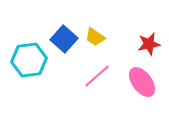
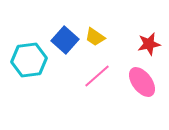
blue square: moved 1 px right, 1 px down
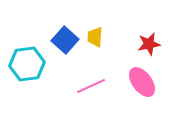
yellow trapezoid: rotated 60 degrees clockwise
cyan hexagon: moved 2 px left, 4 px down
pink line: moved 6 px left, 10 px down; rotated 16 degrees clockwise
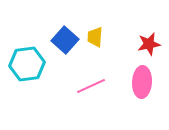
pink ellipse: rotated 40 degrees clockwise
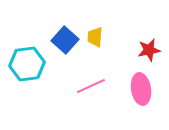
red star: moved 6 px down
pink ellipse: moved 1 px left, 7 px down; rotated 12 degrees counterclockwise
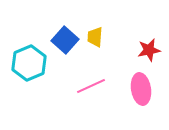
cyan hexagon: moved 2 px right, 1 px up; rotated 16 degrees counterclockwise
